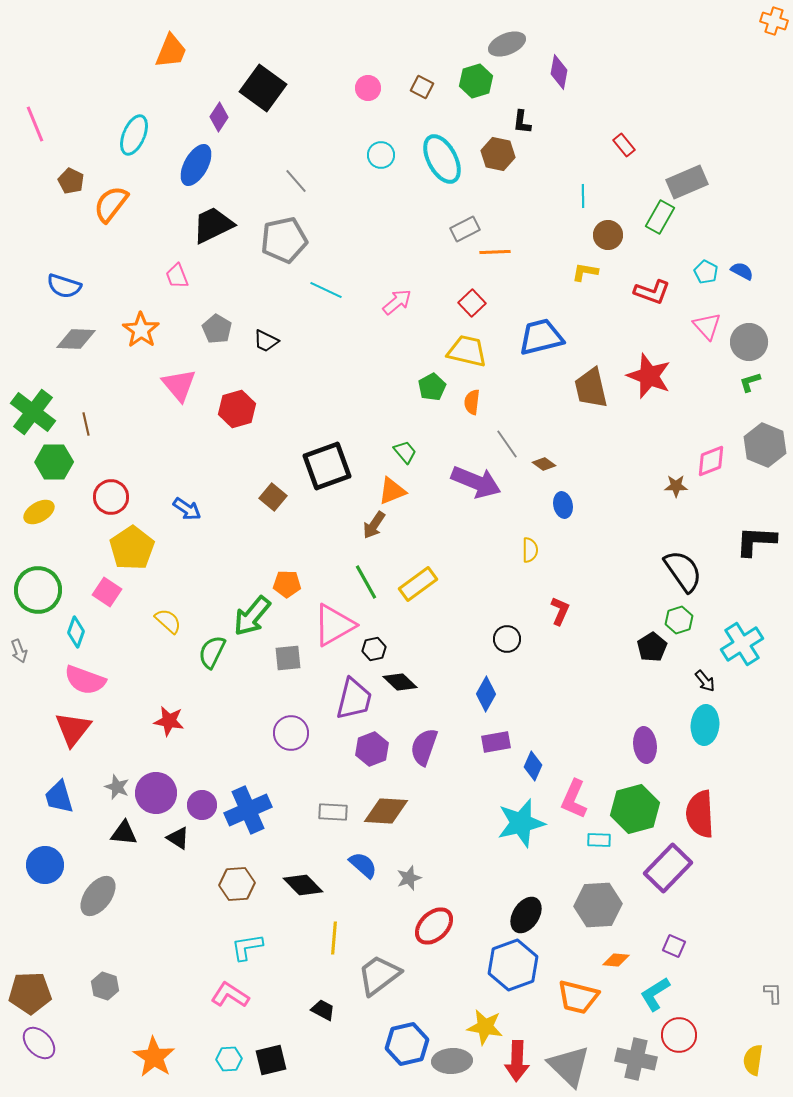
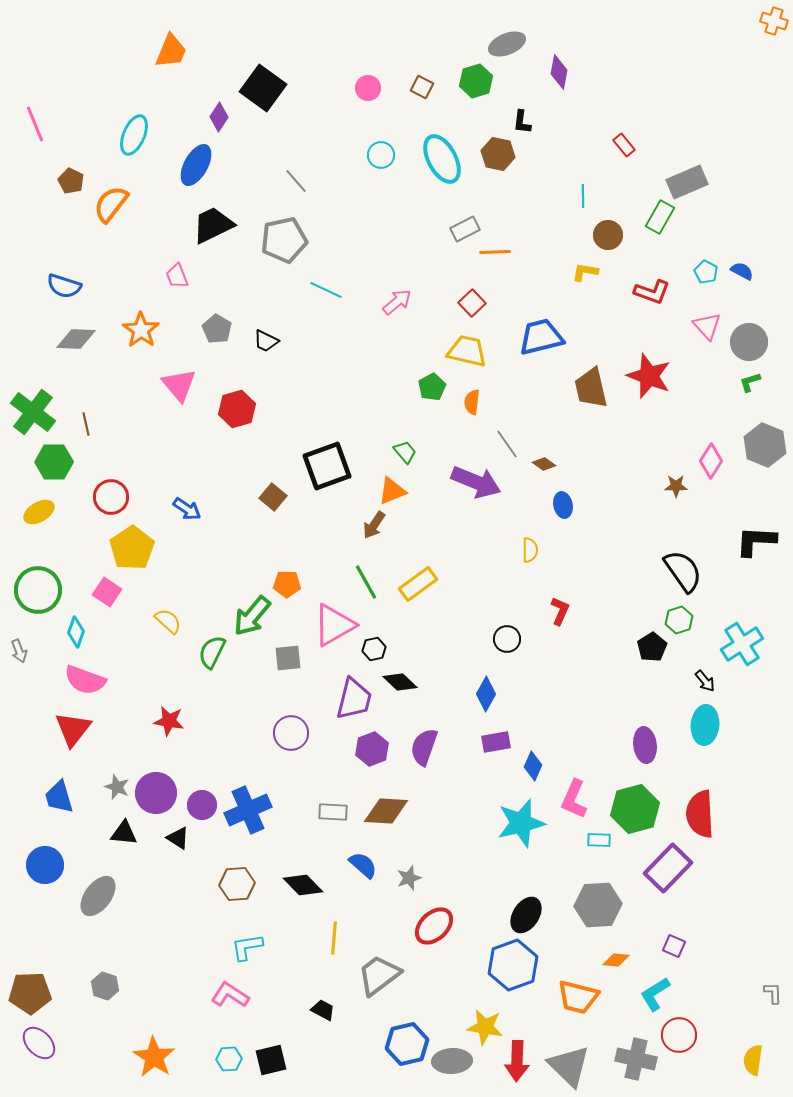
pink diamond at (711, 461): rotated 36 degrees counterclockwise
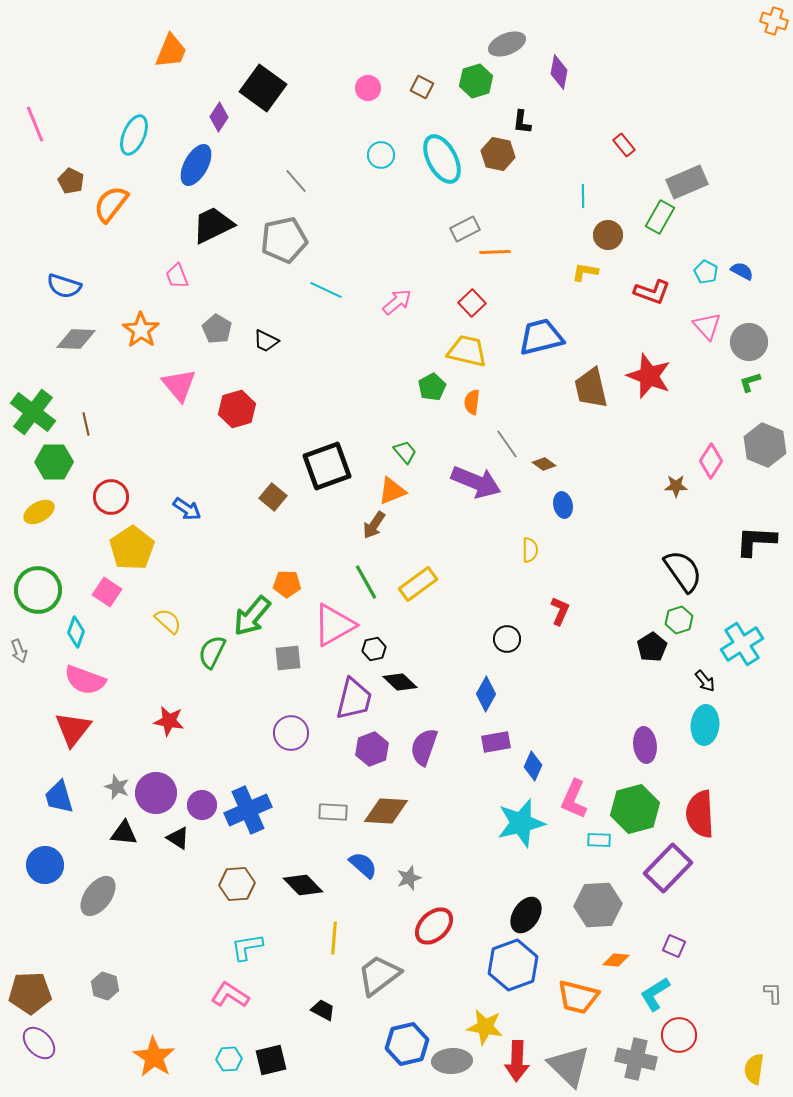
yellow semicircle at (753, 1060): moved 1 px right, 9 px down
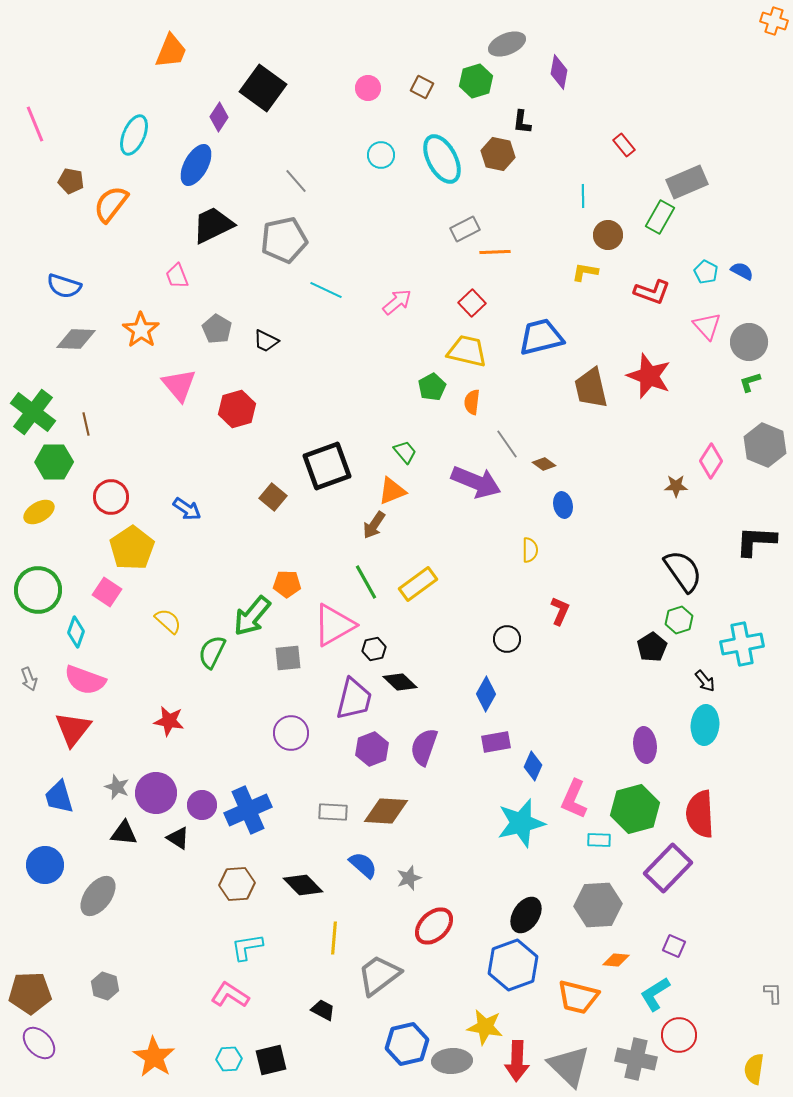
brown pentagon at (71, 181): rotated 15 degrees counterclockwise
cyan cross at (742, 644): rotated 21 degrees clockwise
gray arrow at (19, 651): moved 10 px right, 28 px down
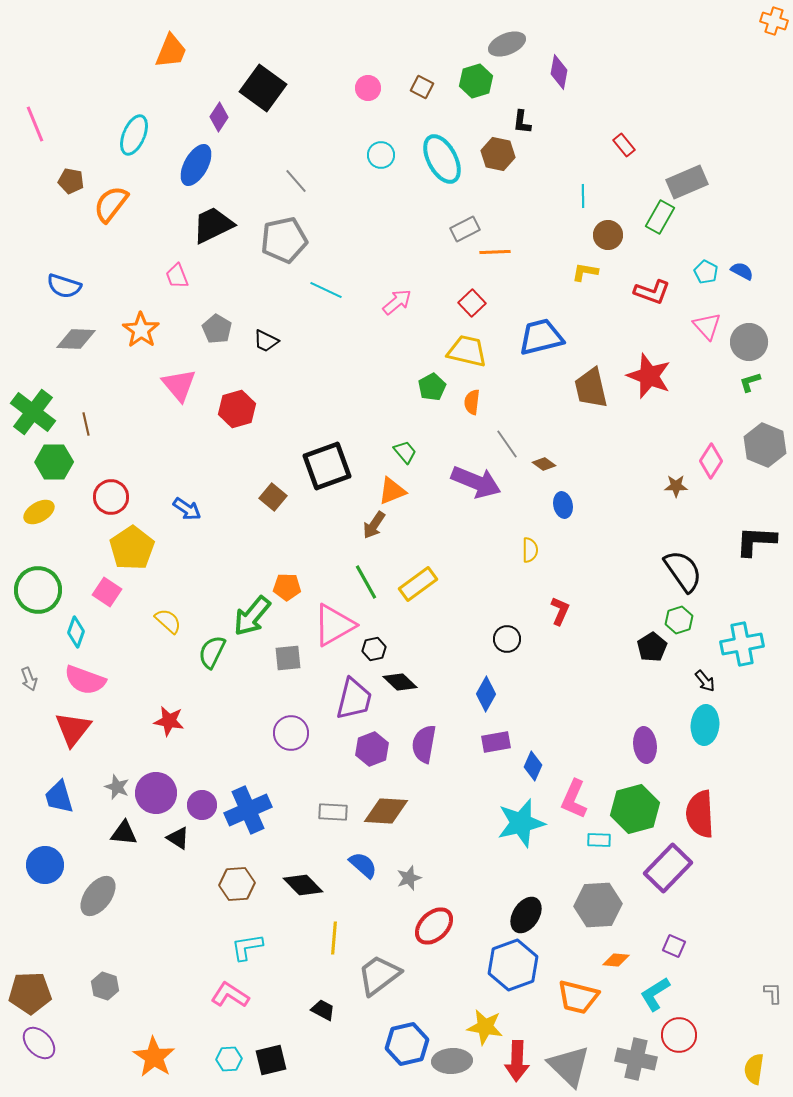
orange pentagon at (287, 584): moved 3 px down
purple semicircle at (424, 747): moved 3 px up; rotated 9 degrees counterclockwise
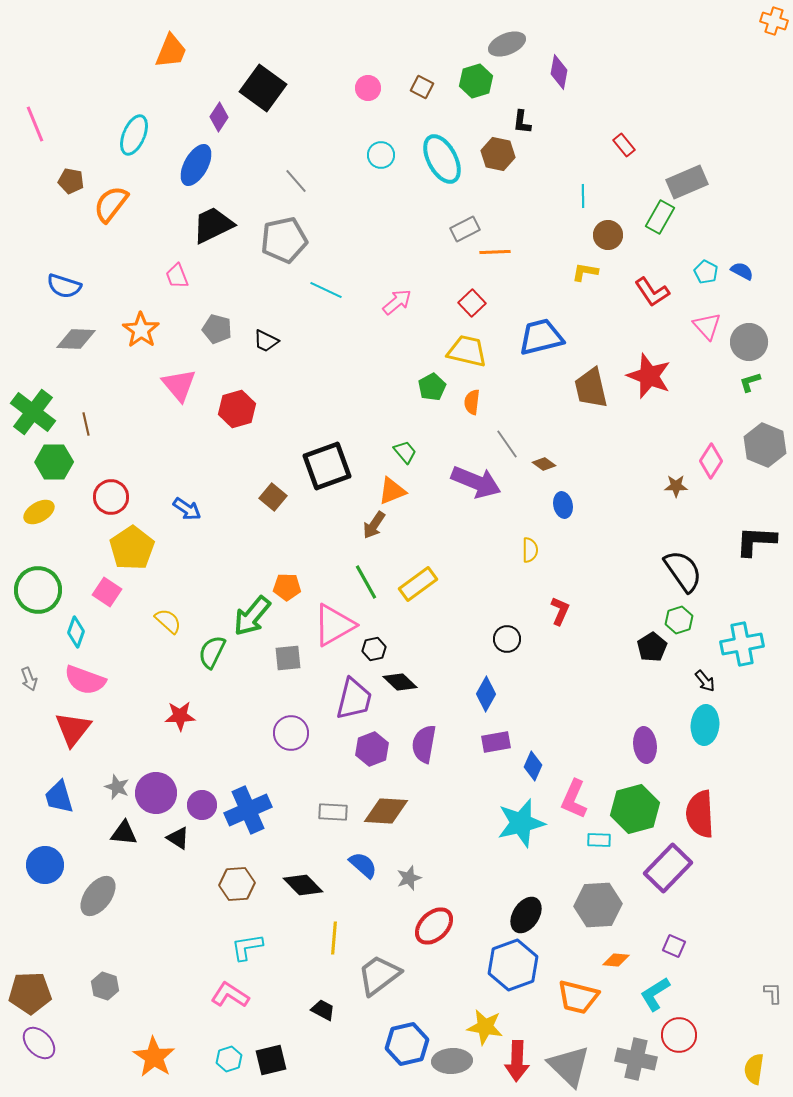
red L-shape at (652, 292): rotated 36 degrees clockwise
gray pentagon at (217, 329): rotated 16 degrees counterclockwise
red star at (169, 721): moved 11 px right, 5 px up; rotated 12 degrees counterclockwise
cyan hexagon at (229, 1059): rotated 15 degrees counterclockwise
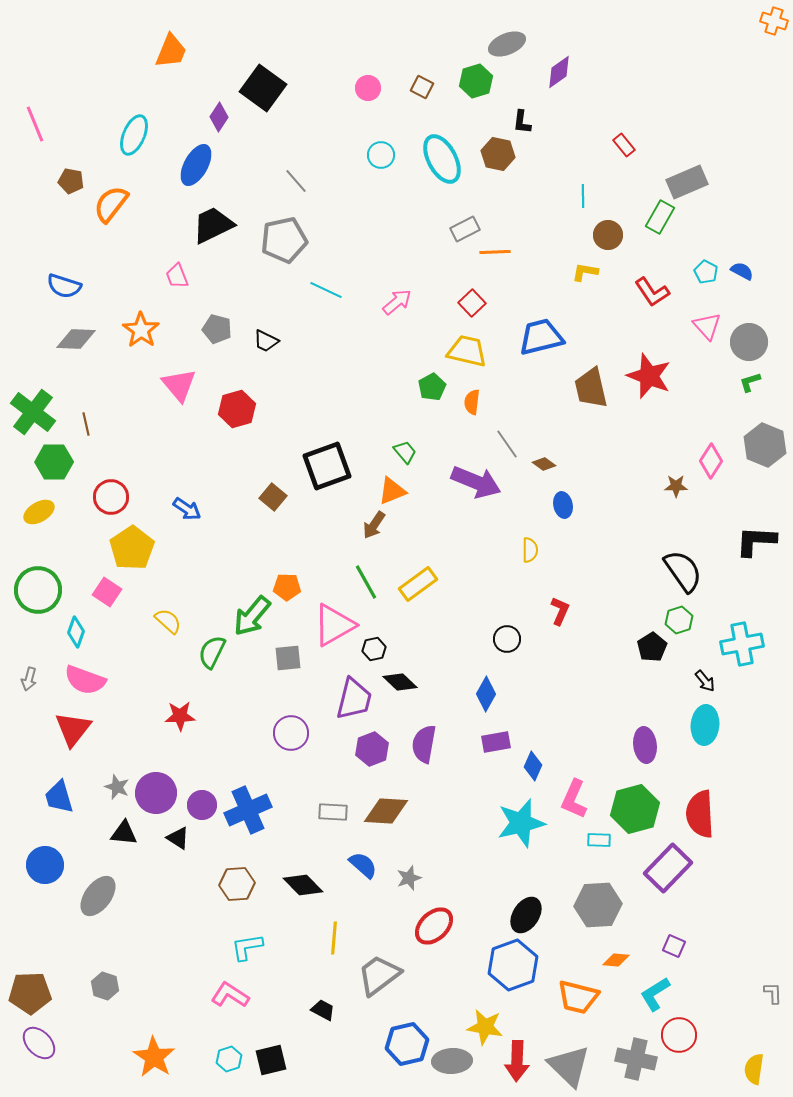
purple diamond at (559, 72): rotated 44 degrees clockwise
gray arrow at (29, 679): rotated 35 degrees clockwise
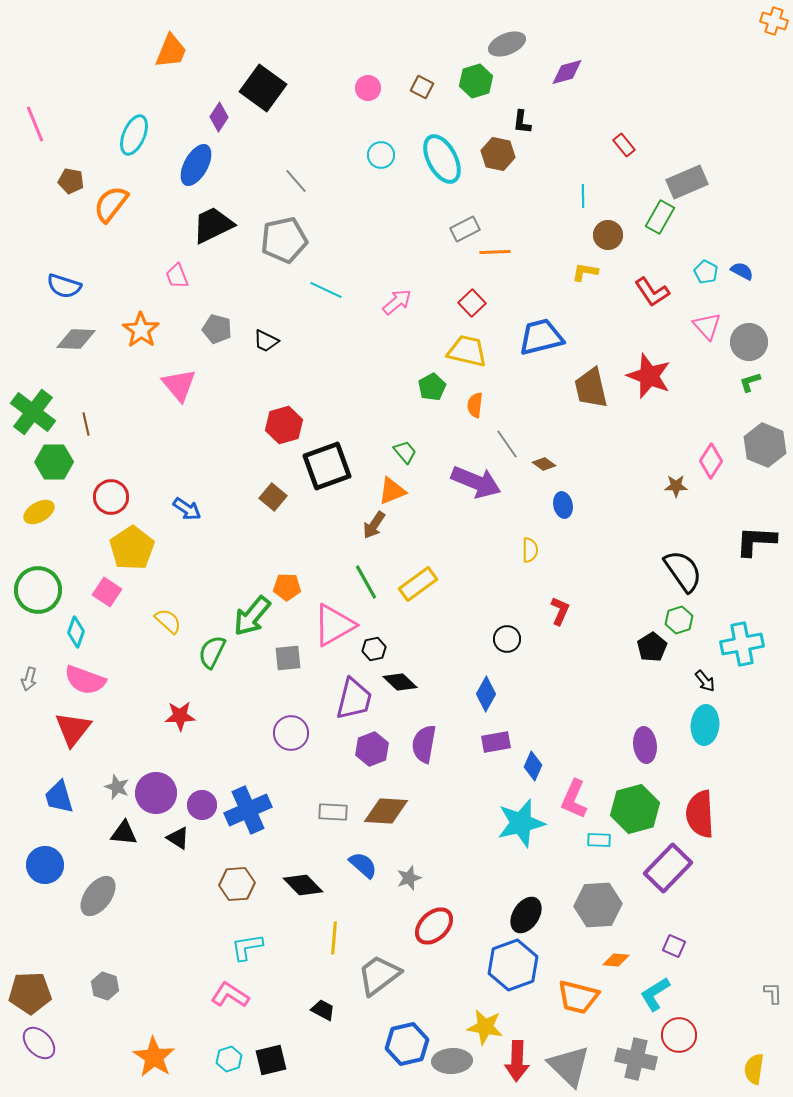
purple diamond at (559, 72): moved 8 px right; rotated 20 degrees clockwise
orange semicircle at (472, 402): moved 3 px right, 3 px down
red hexagon at (237, 409): moved 47 px right, 16 px down
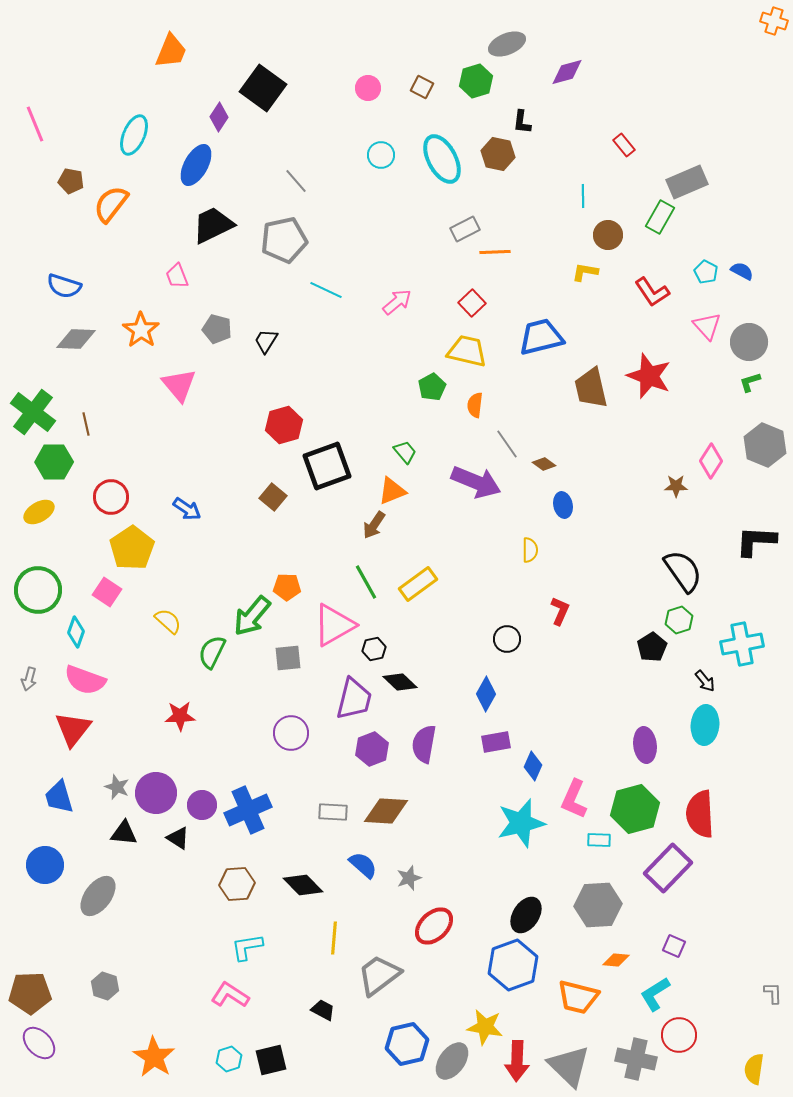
black trapezoid at (266, 341): rotated 96 degrees clockwise
gray ellipse at (452, 1061): rotated 51 degrees counterclockwise
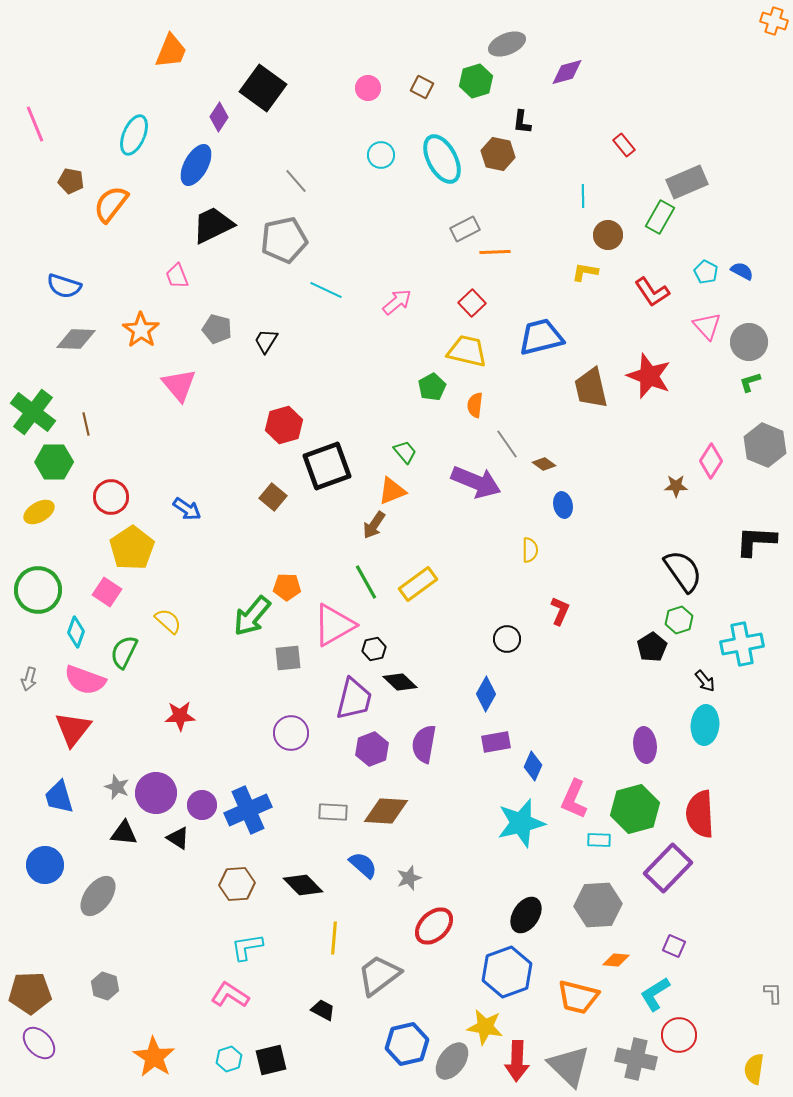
green semicircle at (212, 652): moved 88 px left
blue hexagon at (513, 965): moved 6 px left, 7 px down
